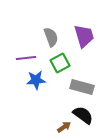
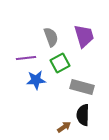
black semicircle: rotated 125 degrees counterclockwise
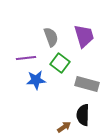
green square: rotated 24 degrees counterclockwise
gray rectangle: moved 5 px right, 3 px up
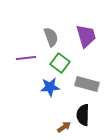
purple trapezoid: moved 2 px right
blue star: moved 14 px right, 7 px down
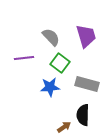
gray semicircle: rotated 24 degrees counterclockwise
purple line: moved 2 px left
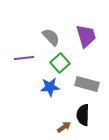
green square: rotated 12 degrees clockwise
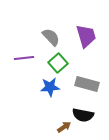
green square: moved 2 px left
black semicircle: rotated 80 degrees counterclockwise
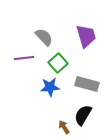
gray semicircle: moved 7 px left
black semicircle: rotated 110 degrees clockwise
brown arrow: rotated 88 degrees counterclockwise
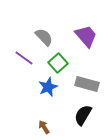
purple trapezoid: rotated 25 degrees counterclockwise
purple line: rotated 42 degrees clockwise
blue star: moved 2 px left; rotated 18 degrees counterclockwise
brown arrow: moved 20 px left
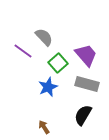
purple trapezoid: moved 19 px down
purple line: moved 1 px left, 7 px up
